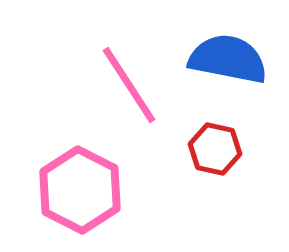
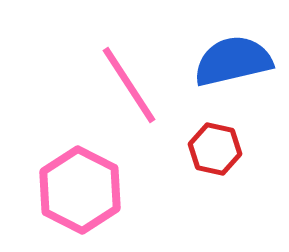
blue semicircle: moved 5 px right, 2 px down; rotated 24 degrees counterclockwise
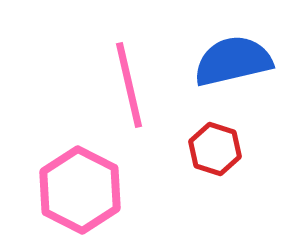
pink line: rotated 20 degrees clockwise
red hexagon: rotated 6 degrees clockwise
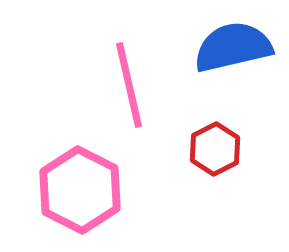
blue semicircle: moved 14 px up
red hexagon: rotated 15 degrees clockwise
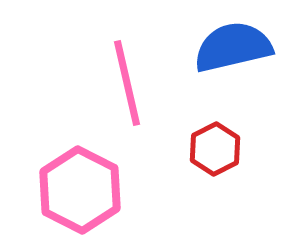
pink line: moved 2 px left, 2 px up
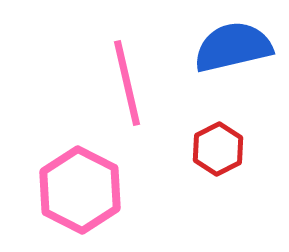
red hexagon: moved 3 px right
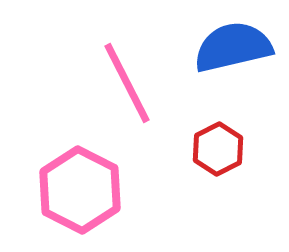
pink line: rotated 14 degrees counterclockwise
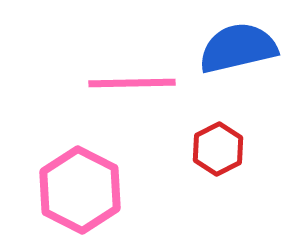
blue semicircle: moved 5 px right, 1 px down
pink line: moved 5 px right; rotated 64 degrees counterclockwise
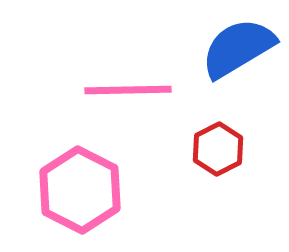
blue semicircle: rotated 18 degrees counterclockwise
pink line: moved 4 px left, 7 px down
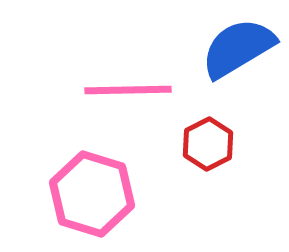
red hexagon: moved 10 px left, 5 px up
pink hexagon: moved 12 px right, 4 px down; rotated 10 degrees counterclockwise
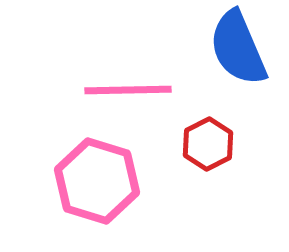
blue semicircle: rotated 82 degrees counterclockwise
pink hexagon: moved 5 px right, 13 px up
